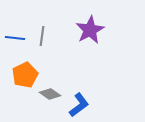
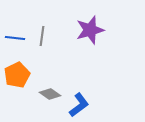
purple star: rotated 12 degrees clockwise
orange pentagon: moved 8 px left
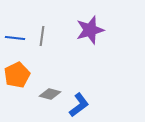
gray diamond: rotated 20 degrees counterclockwise
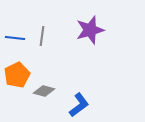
gray diamond: moved 6 px left, 3 px up
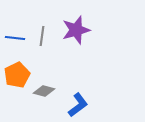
purple star: moved 14 px left
blue L-shape: moved 1 px left
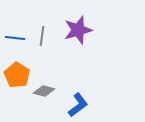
purple star: moved 2 px right
orange pentagon: rotated 15 degrees counterclockwise
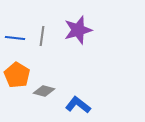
blue L-shape: rotated 105 degrees counterclockwise
